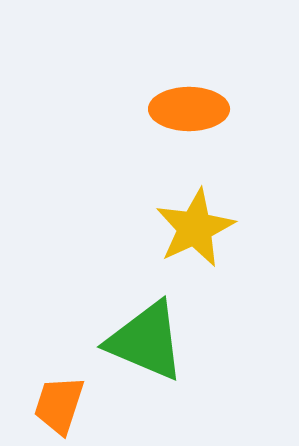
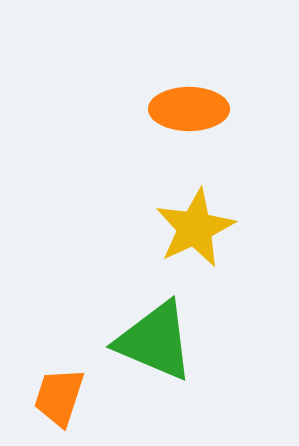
green triangle: moved 9 px right
orange trapezoid: moved 8 px up
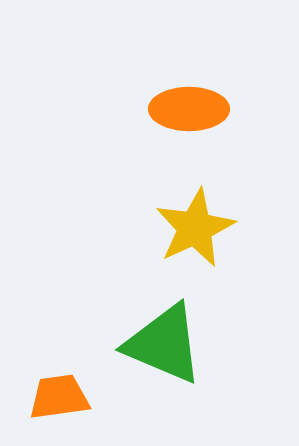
green triangle: moved 9 px right, 3 px down
orange trapezoid: rotated 64 degrees clockwise
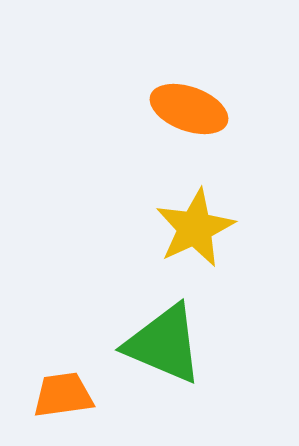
orange ellipse: rotated 20 degrees clockwise
orange trapezoid: moved 4 px right, 2 px up
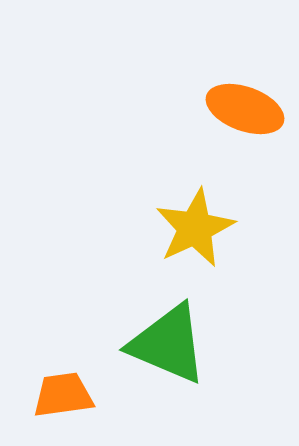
orange ellipse: moved 56 px right
green triangle: moved 4 px right
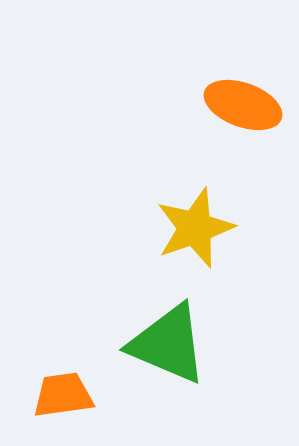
orange ellipse: moved 2 px left, 4 px up
yellow star: rotated 6 degrees clockwise
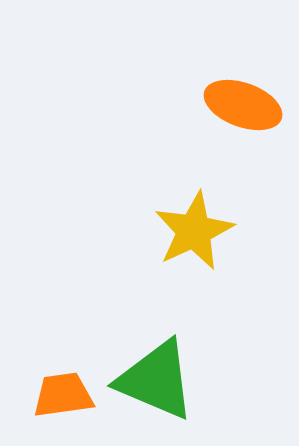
yellow star: moved 1 px left, 3 px down; rotated 6 degrees counterclockwise
green triangle: moved 12 px left, 36 px down
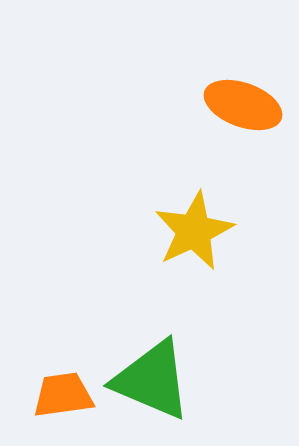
green triangle: moved 4 px left
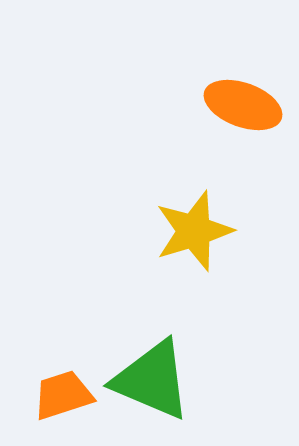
yellow star: rotated 8 degrees clockwise
orange trapezoid: rotated 10 degrees counterclockwise
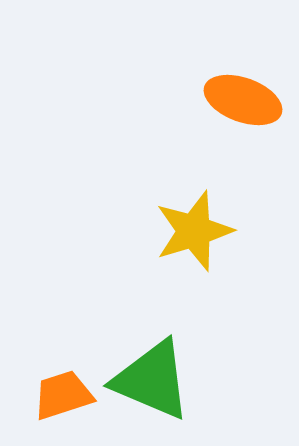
orange ellipse: moved 5 px up
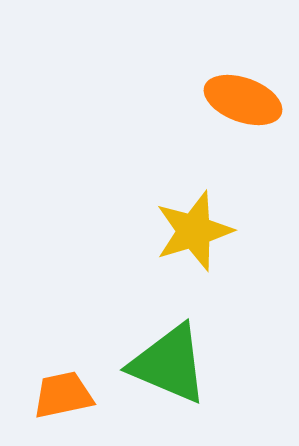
green triangle: moved 17 px right, 16 px up
orange trapezoid: rotated 6 degrees clockwise
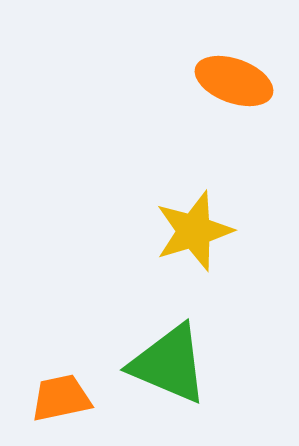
orange ellipse: moved 9 px left, 19 px up
orange trapezoid: moved 2 px left, 3 px down
